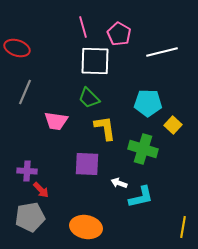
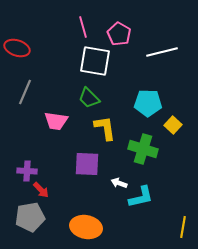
white square: rotated 8 degrees clockwise
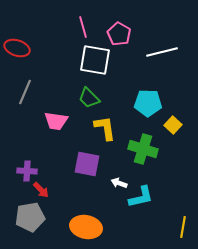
white square: moved 1 px up
purple square: rotated 8 degrees clockwise
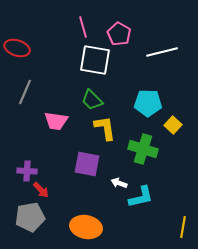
green trapezoid: moved 3 px right, 2 px down
